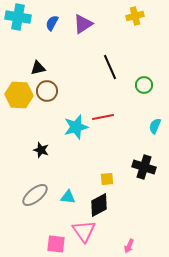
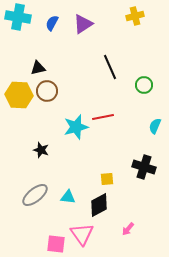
pink triangle: moved 2 px left, 3 px down
pink arrow: moved 1 px left, 17 px up; rotated 16 degrees clockwise
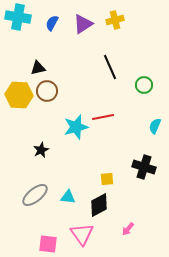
yellow cross: moved 20 px left, 4 px down
black star: rotated 28 degrees clockwise
pink square: moved 8 px left
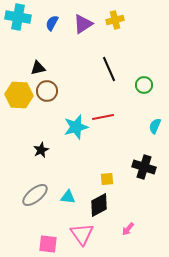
black line: moved 1 px left, 2 px down
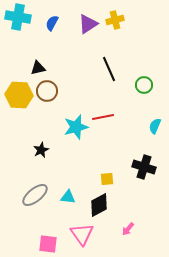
purple triangle: moved 5 px right
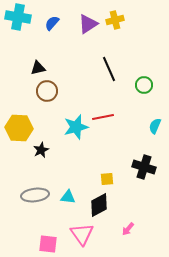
blue semicircle: rotated 14 degrees clockwise
yellow hexagon: moved 33 px down
gray ellipse: rotated 32 degrees clockwise
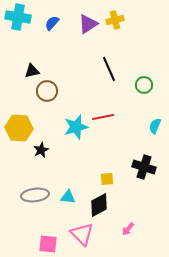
black triangle: moved 6 px left, 3 px down
pink triangle: rotated 10 degrees counterclockwise
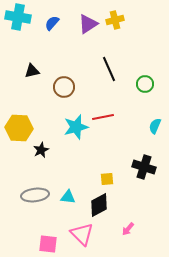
green circle: moved 1 px right, 1 px up
brown circle: moved 17 px right, 4 px up
